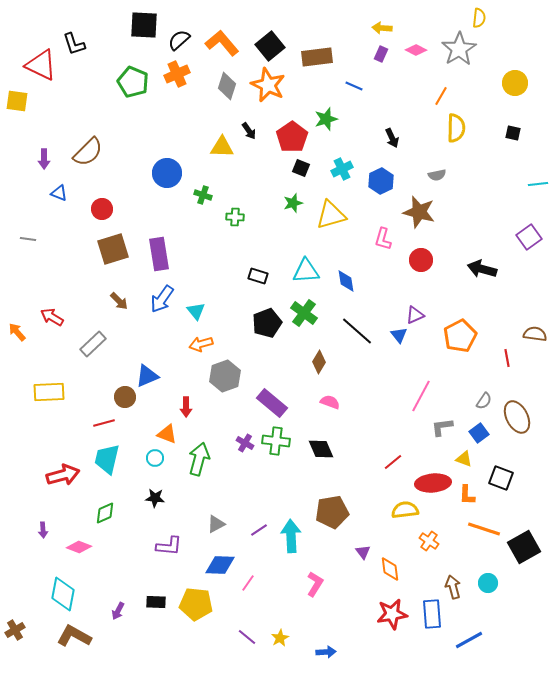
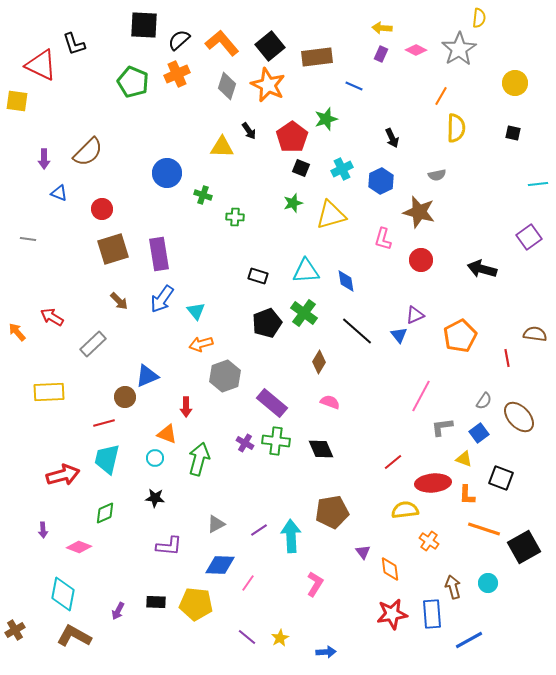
brown ellipse at (517, 417): moved 2 px right; rotated 16 degrees counterclockwise
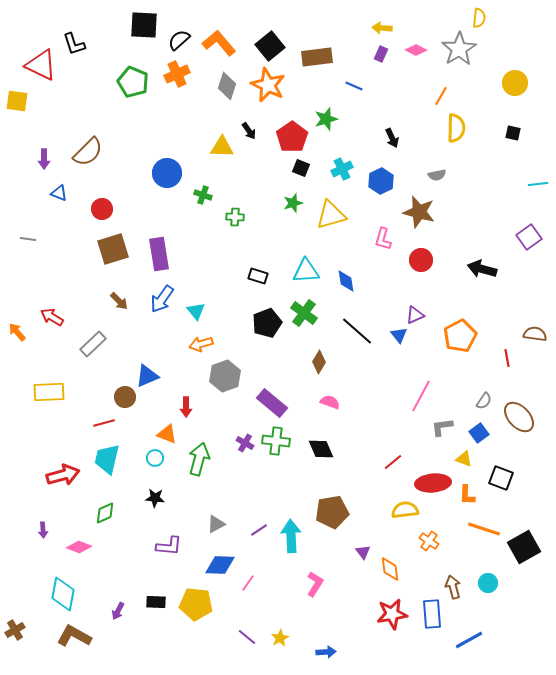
orange L-shape at (222, 43): moved 3 px left
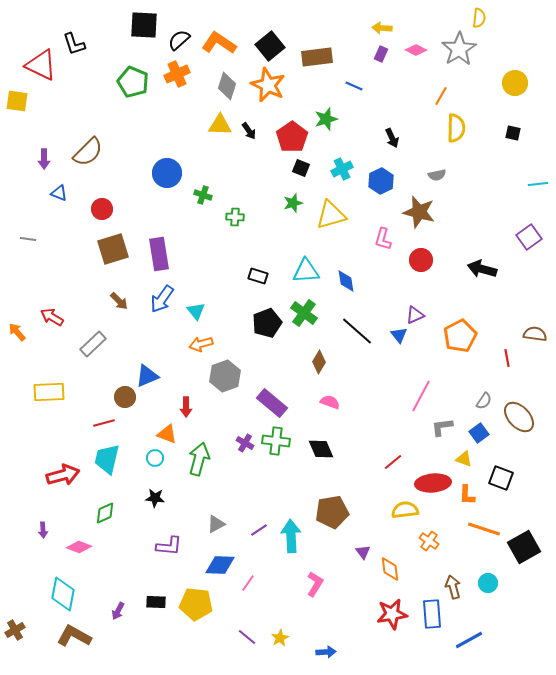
orange L-shape at (219, 43): rotated 16 degrees counterclockwise
yellow triangle at (222, 147): moved 2 px left, 22 px up
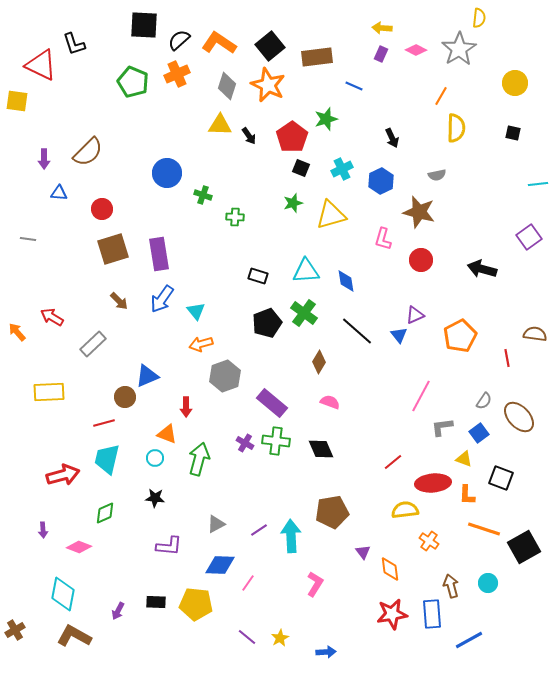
black arrow at (249, 131): moved 5 px down
blue triangle at (59, 193): rotated 18 degrees counterclockwise
brown arrow at (453, 587): moved 2 px left, 1 px up
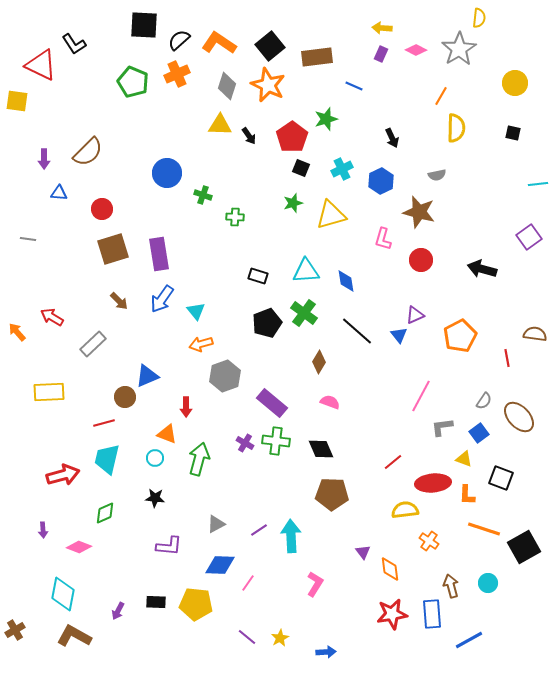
black L-shape at (74, 44): rotated 15 degrees counterclockwise
brown pentagon at (332, 512): moved 18 px up; rotated 12 degrees clockwise
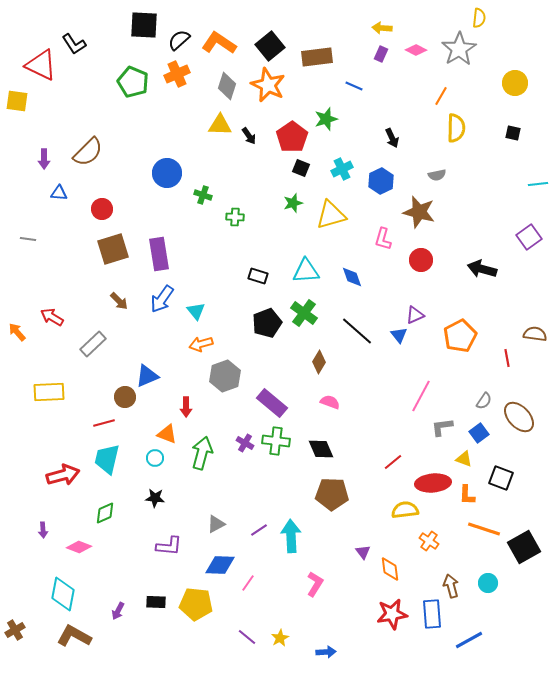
blue diamond at (346, 281): moved 6 px right, 4 px up; rotated 10 degrees counterclockwise
green arrow at (199, 459): moved 3 px right, 6 px up
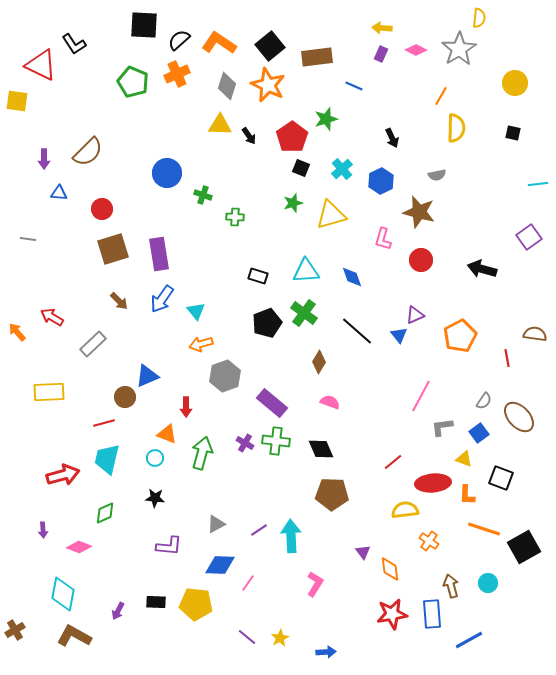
cyan cross at (342, 169): rotated 15 degrees counterclockwise
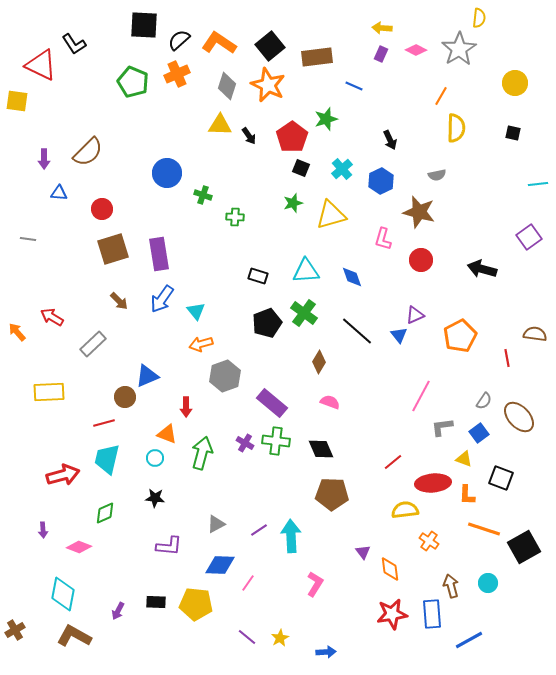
black arrow at (392, 138): moved 2 px left, 2 px down
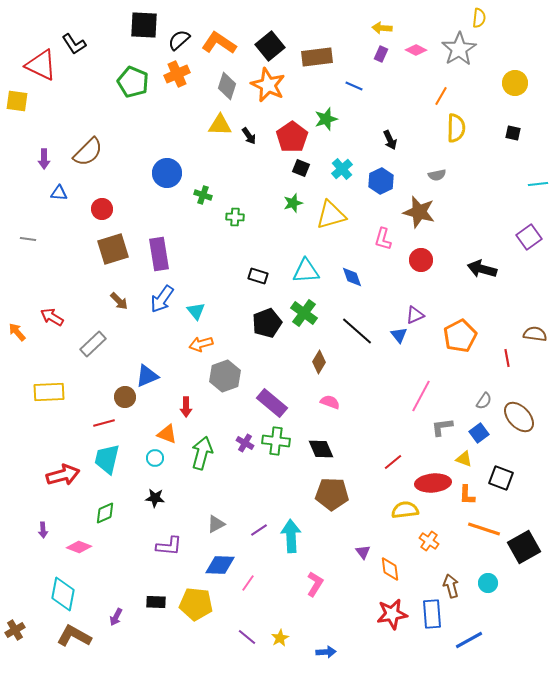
purple arrow at (118, 611): moved 2 px left, 6 px down
